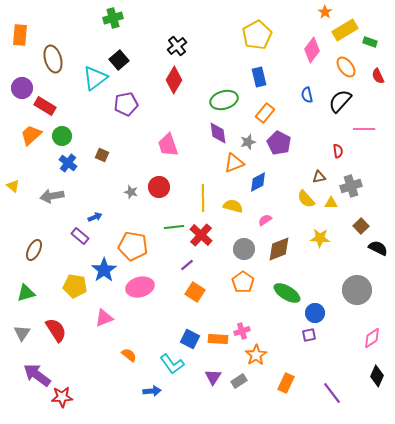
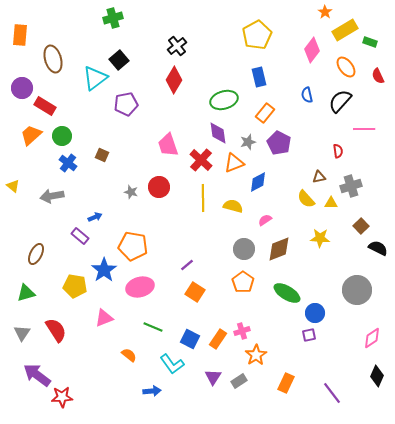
green line at (174, 227): moved 21 px left, 100 px down; rotated 30 degrees clockwise
red cross at (201, 235): moved 75 px up
brown ellipse at (34, 250): moved 2 px right, 4 px down
orange rectangle at (218, 339): rotated 60 degrees counterclockwise
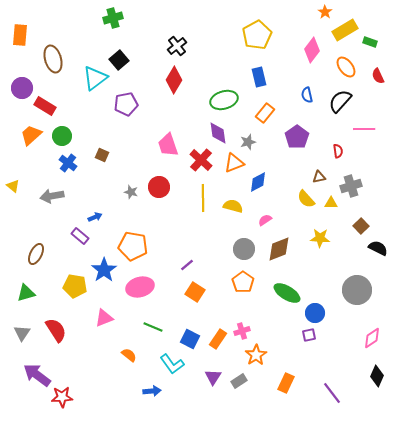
purple pentagon at (279, 143): moved 18 px right, 6 px up; rotated 10 degrees clockwise
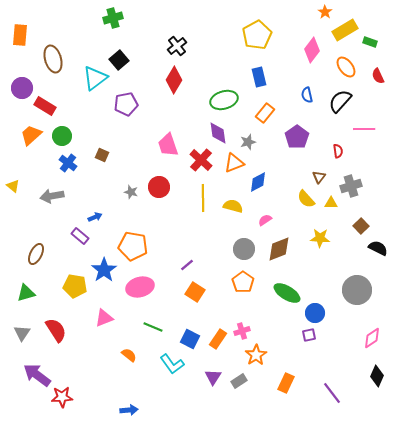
brown triangle at (319, 177): rotated 40 degrees counterclockwise
blue arrow at (152, 391): moved 23 px left, 19 px down
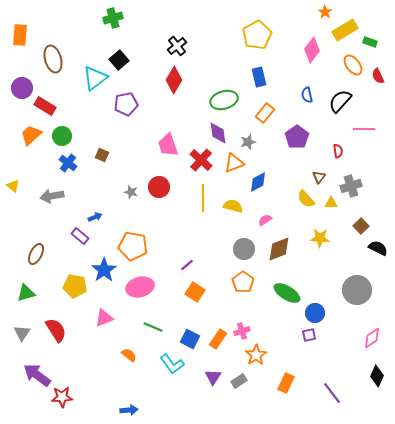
orange ellipse at (346, 67): moved 7 px right, 2 px up
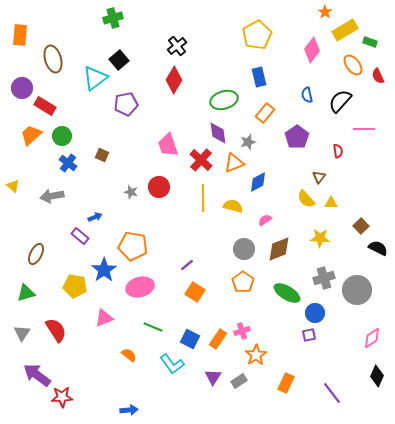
gray cross at (351, 186): moved 27 px left, 92 px down
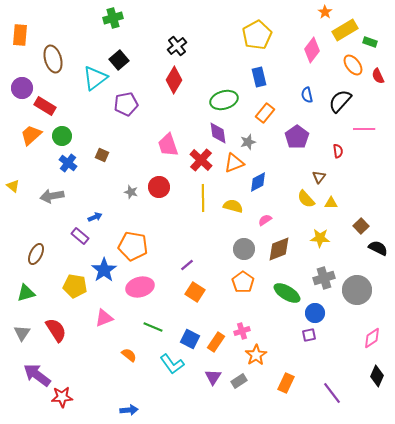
orange rectangle at (218, 339): moved 2 px left, 3 px down
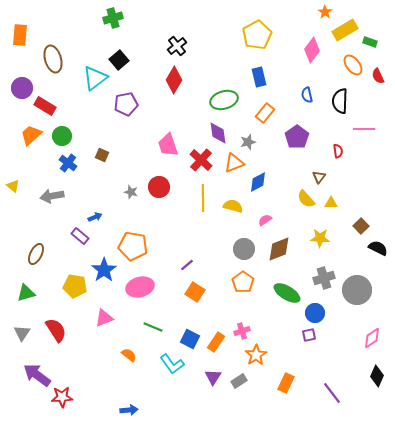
black semicircle at (340, 101): rotated 40 degrees counterclockwise
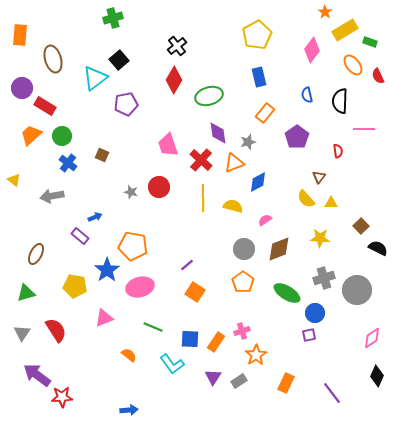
green ellipse at (224, 100): moved 15 px left, 4 px up
yellow triangle at (13, 186): moved 1 px right, 6 px up
blue star at (104, 270): moved 3 px right
blue square at (190, 339): rotated 24 degrees counterclockwise
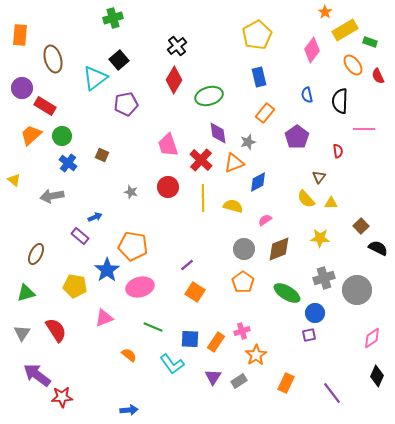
red circle at (159, 187): moved 9 px right
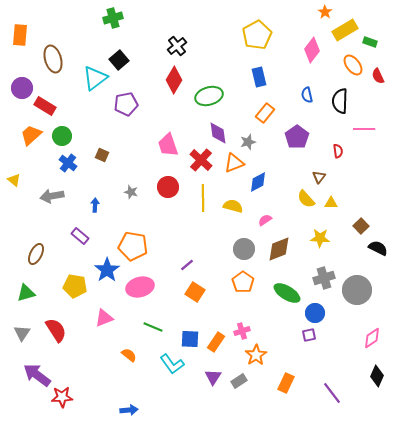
blue arrow at (95, 217): moved 12 px up; rotated 64 degrees counterclockwise
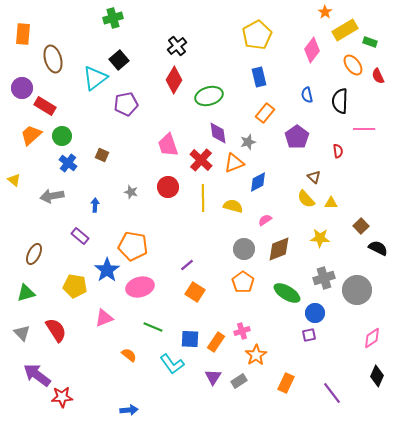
orange rectangle at (20, 35): moved 3 px right, 1 px up
brown triangle at (319, 177): moved 5 px left; rotated 24 degrees counterclockwise
brown ellipse at (36, 254): moved 2 px left
gray triangle at (22, 333): rotated 18 degrees counterclockwise
